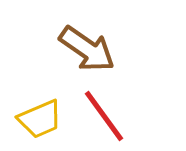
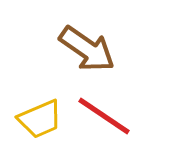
red line: rotated 20 degrees counterclockwise
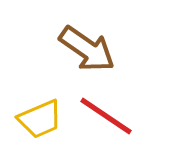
red line: moved 2 px right
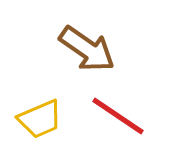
red line: moved 12 px right
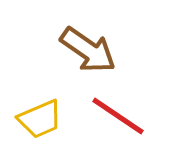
brown arrow: moved 1 px right, 1 px down
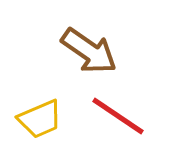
brown arrow: moved 1 px right, 1 px down
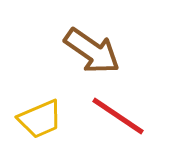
brown arrow: moved 3 px right
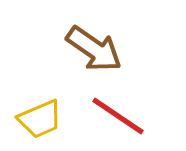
brown arrow: moved 2 px right, 2 px up
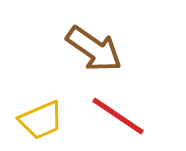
yellow trapezoid: moved 1 px right, 1 px down
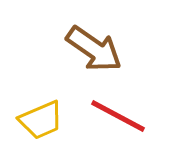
red line: rotated 6 degrees counterclockwise
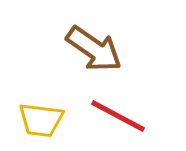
yellow trapezoid: rotated 30 degrees clockwise
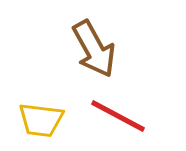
brown arrow: rotated 26 degrees clockwise
